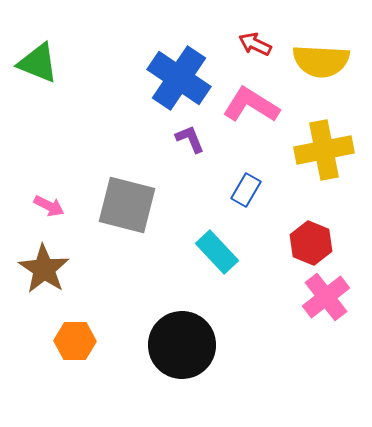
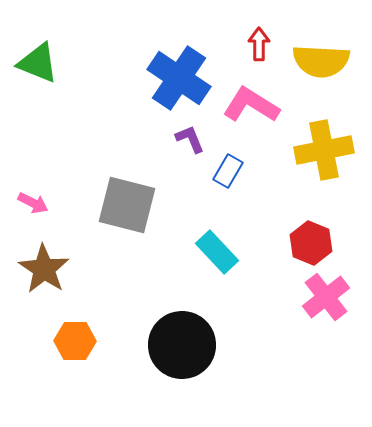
red arrow: moved 4 px right; rotated 64 degrees clockwise
blue rectangle: moved 18 px left, 19 px up
pink arrow: moved 16 px left, 3 px up
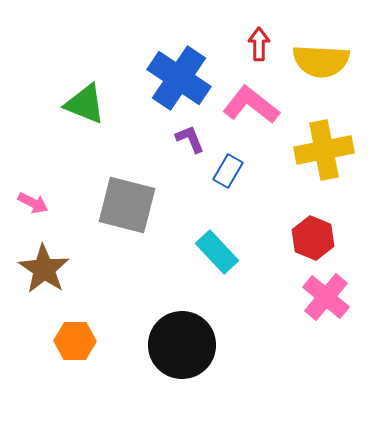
green triangle: moved 47 px right, 41 px down
pink L-shape: rotated 6 degrees clockwise
red hexagon: moved 2 px right, 5 px up
pink cross: rotated 12 degrees counterclockwise
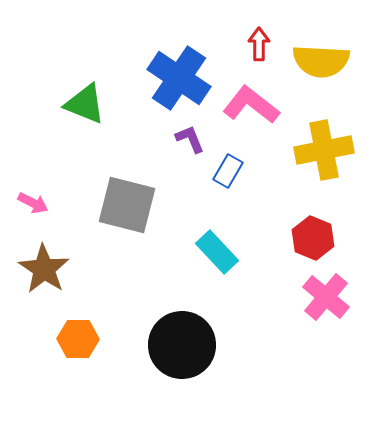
orange hexagon: moved 3 px right, 2 px up
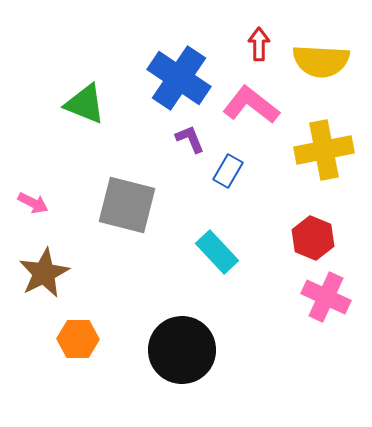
brown star: moved 4 px down; rotated 12 degrees clockwise
pink cross: rotated 15 degrees counterclockwise
black circle: moved 5 px down
